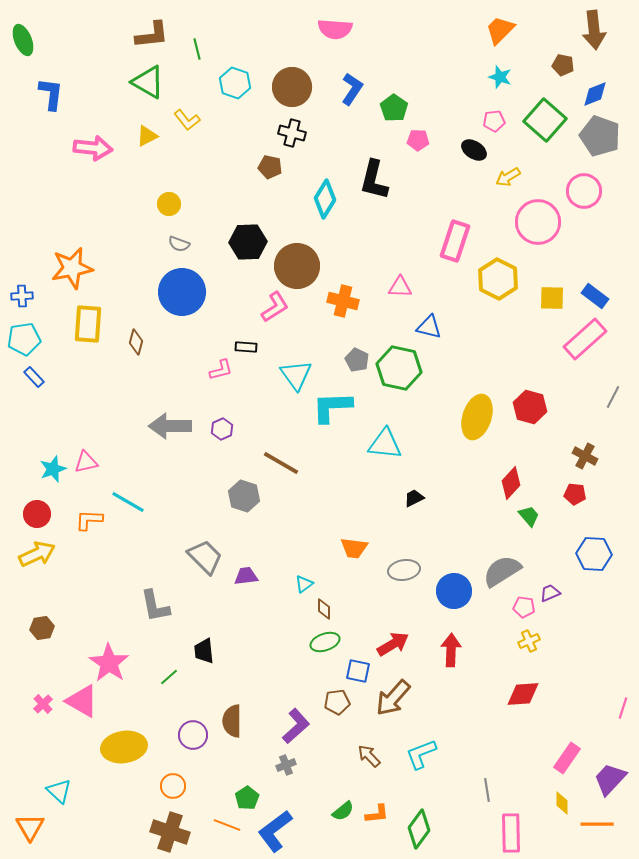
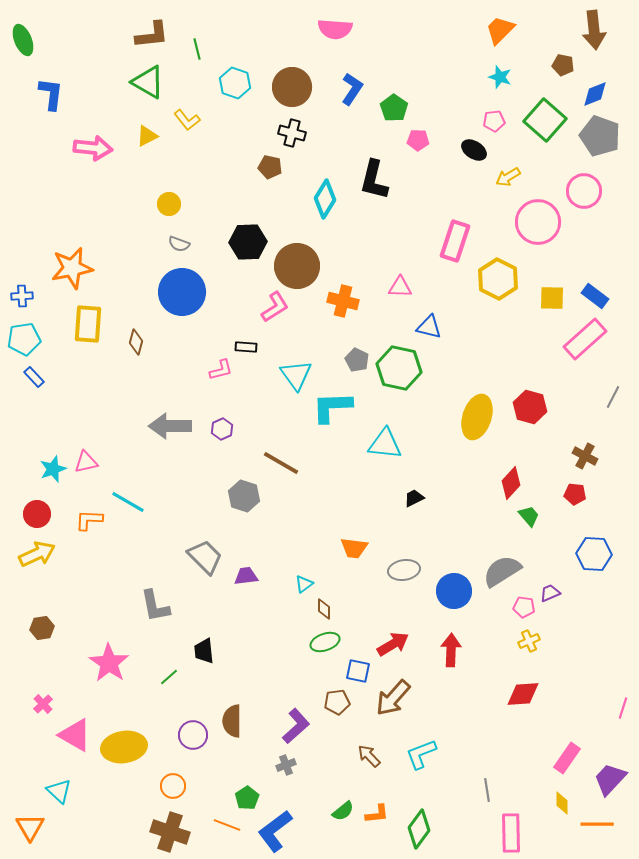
pink triangle at (82, 701): moved 7 px left, 34 px down
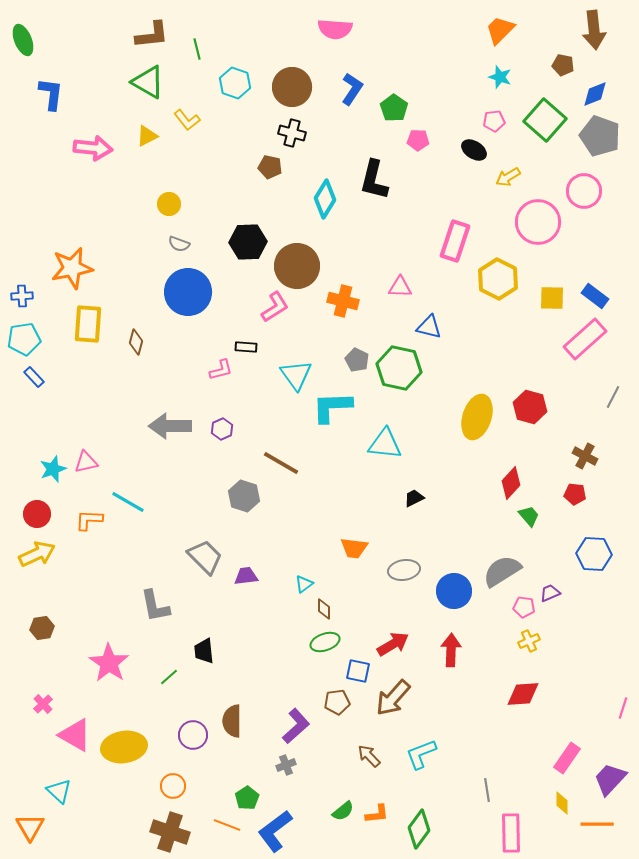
blue circle at (182, 292): moved 6 px right
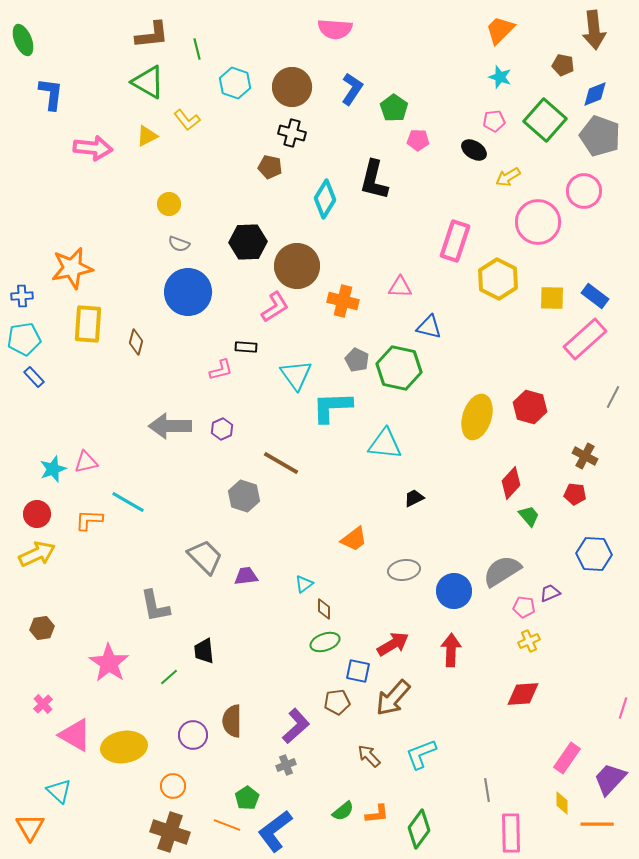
orange trapezoid at (354, 548): moved 9 px up; rotated 44 degrees counterclockwise
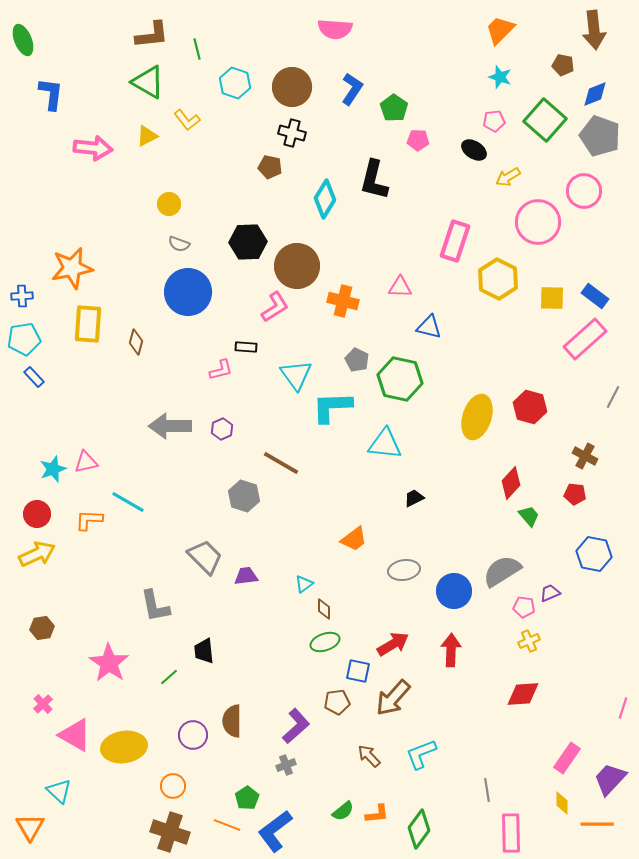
green hexagon at (399, 368): moved 1 px right, 11 px down
blue hexagon at (594, 554): rotated 8 degrees clockwise
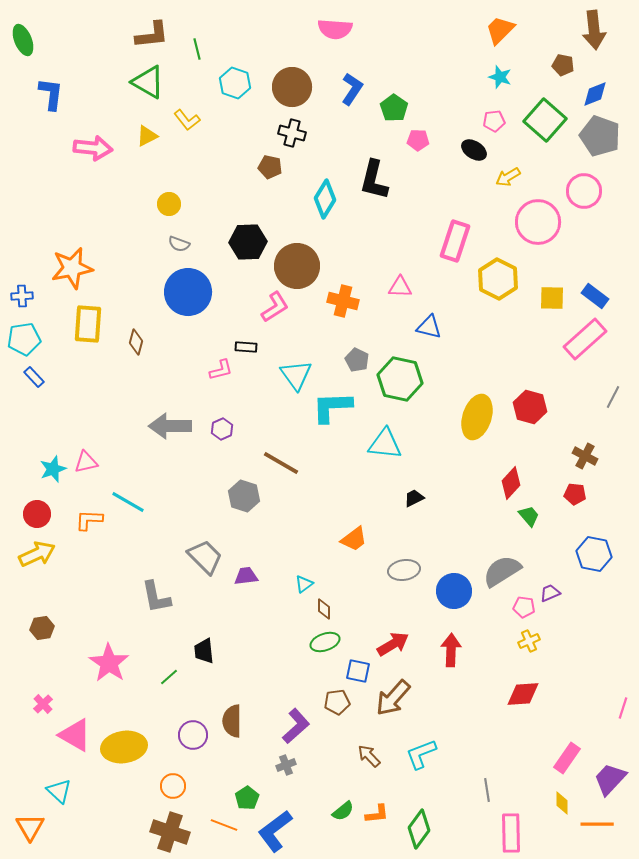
gray L-shape at (155, 606): moved 1 px right, 9 px up
orange line at (227, 825): moved 3 px left
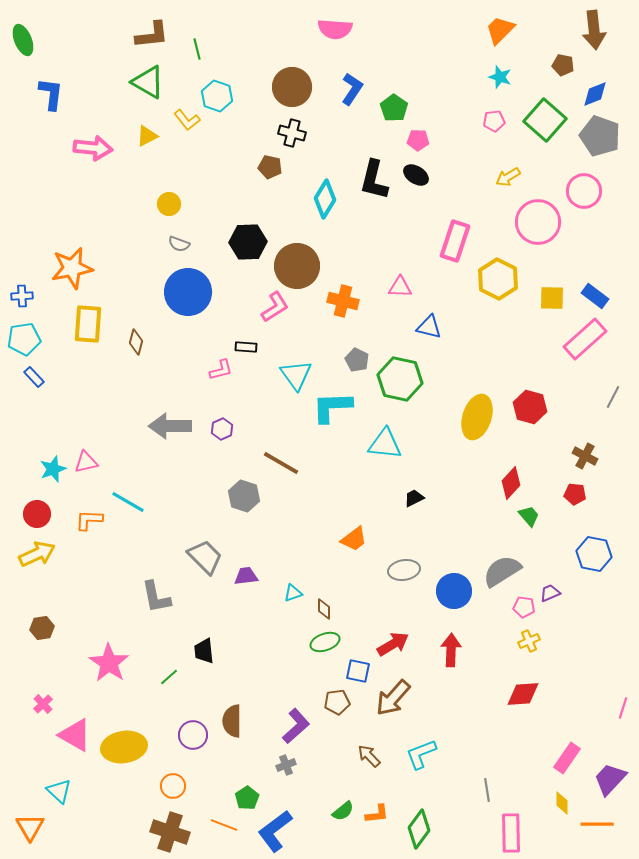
cyan hexagon at (235, 83): moved 18 px left, 13 px down
black ellipse at (474, 150): moved 58 px left, 25 px down
cyan triangle at (304, 584): moved 11 px left, 9 px down; rotated 18 degrees clockwise
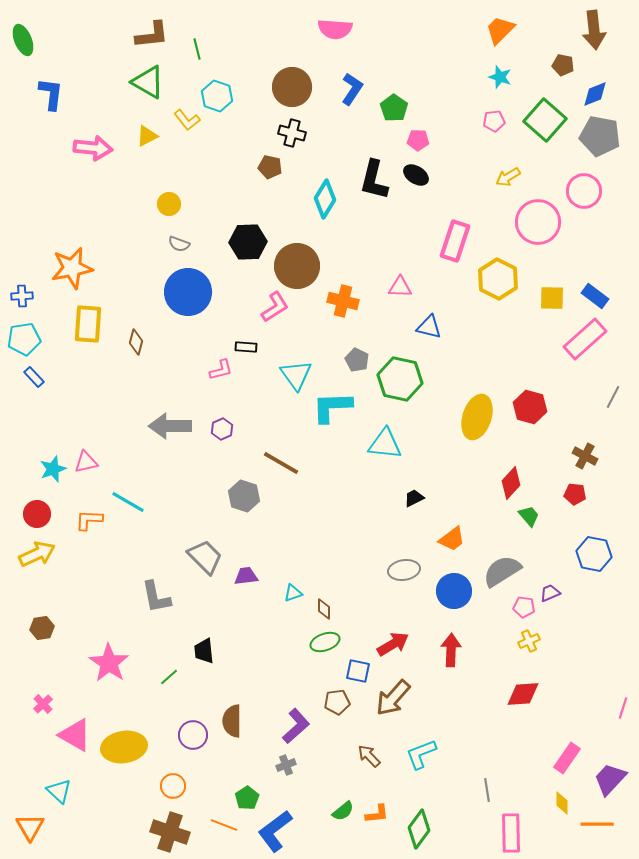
gray pentagon at (600, 136): rotated 9 degrees counterclockwise
orange trapezoid at (354, 539): moved 98 px right
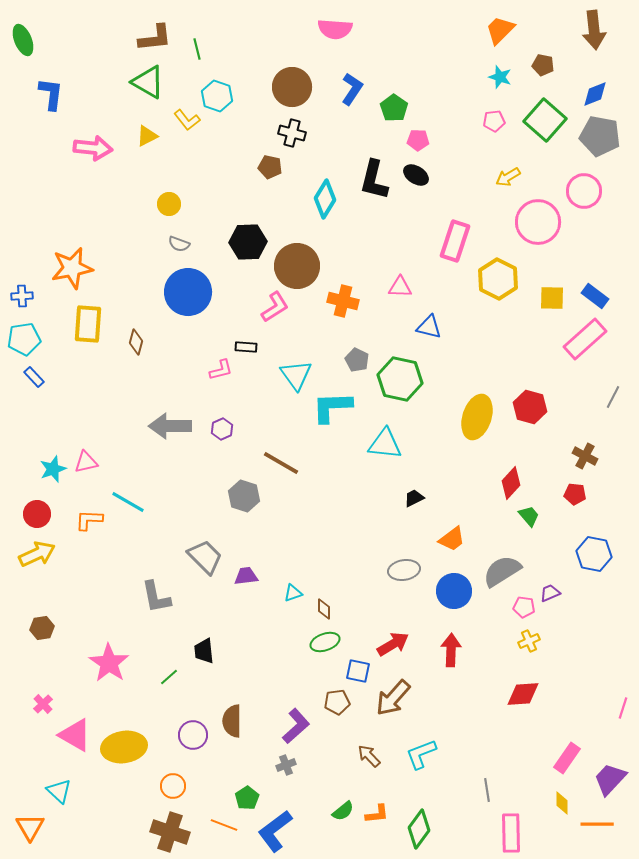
brown L-shape at (152, 35): moved 3 px right, 3 px down
brown pentagon at (563, 65): moved 20 px left
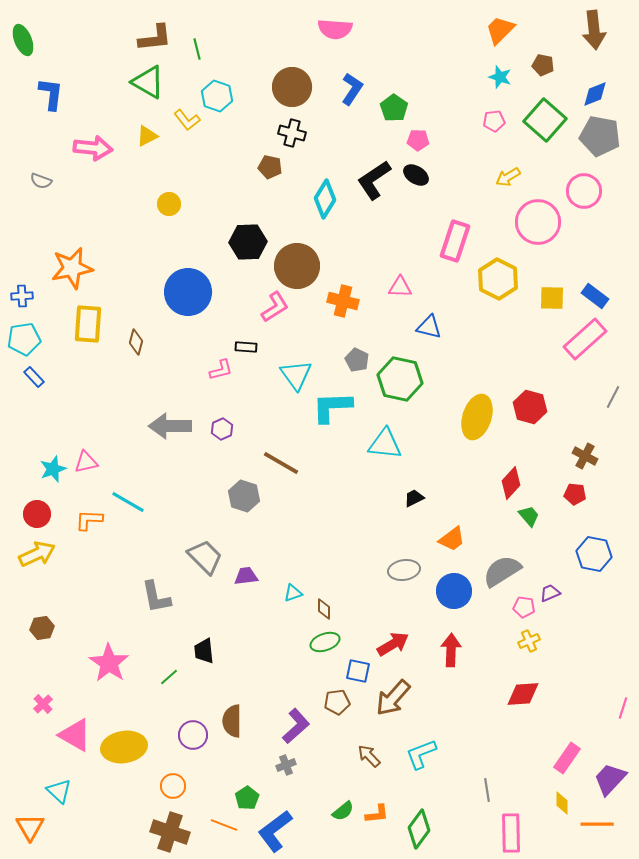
black L-shape at (374, 180): rotated 42 degrees clockwise
gray semicircle at (179, 244): moved 138 px left, 63 px up
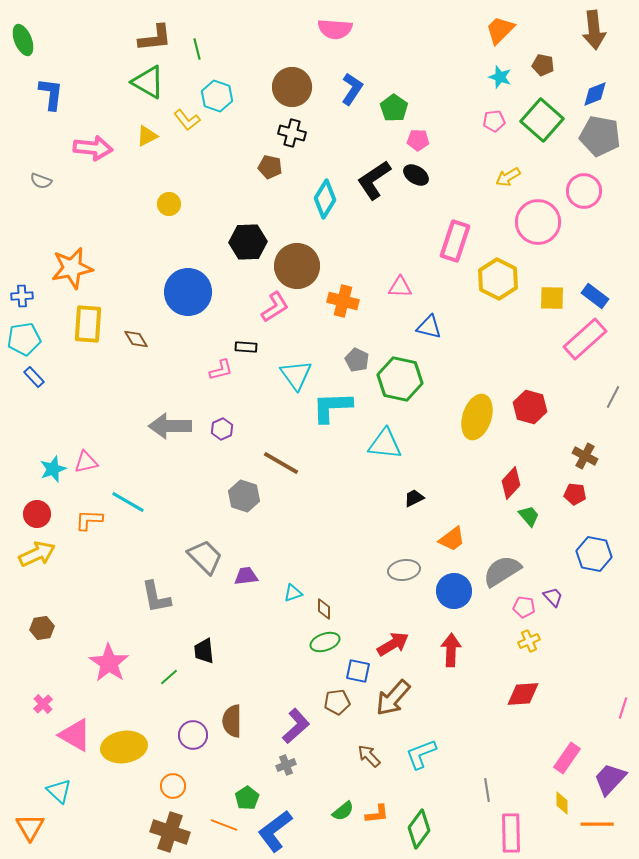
green square at (545, 120): moved 3 px left
brown diamond at (136, 342): moved 3 px up; rotated 45 degrees counterclockwise
purple trapezoid at (550, 593): moved 3 px right, 4 px down; rotated 70 degrees clockwise
